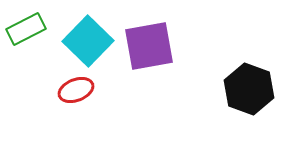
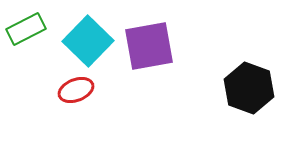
black hexagon: moved 1 px up
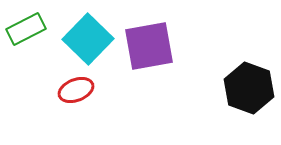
cyan square: moved 2 px up
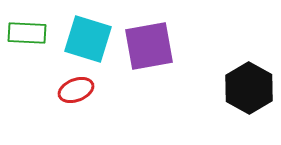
green rectangle: moved 1 px right, 4 px down; rotated 30 degrees clockwise
cyan square: rotated 27 degrees counterclockwise
black hexagon: rotated 9 degrees clockwise
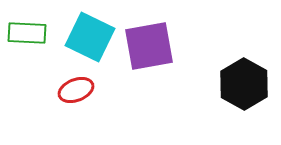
cyan square: moved 2 px right, 2 px up; rotated 9 degrees clockwise
black hexagon: moved 5 px left, 4 px up
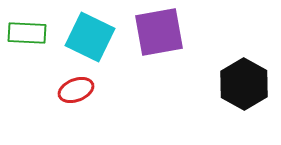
purple square: moved 10 px right, 14 px up
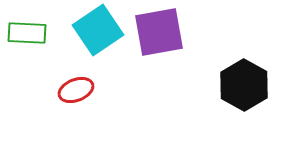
cyan square: moved 8 px right, 7 px up; rotated 30 degrees clockwise
black hexagon: moved 1 px down
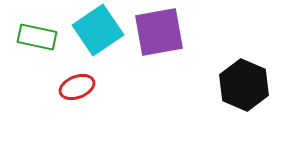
green rectangle: moved 10 px right, 4 px down; rotated 9 degrees clockwise
black hexagon: rotated 6 degrees counterclockwise
red ellipse: moved 1 px right, 3 px up
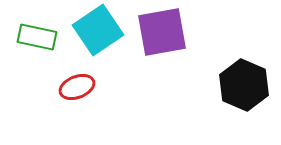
purple square: moved 3 px right
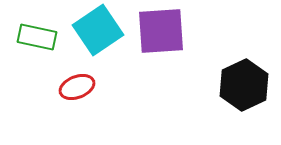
purple square: moved 1 px left, 1 px up; rotated 6 degrees clockwise
black hexagon: rotated 12 degrees clockwise
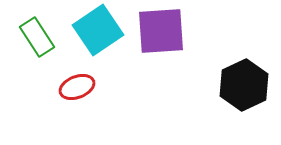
green rectangle: rotated 45 degrees clockwise
